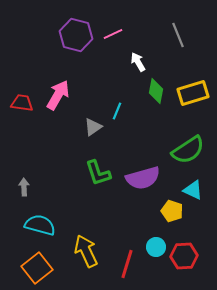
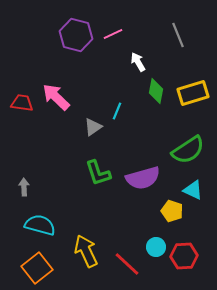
pink arrow: moved 2 px left, 2 px down; rotated 76 degrees counterclockwise
red line: rotated 64 degrees counterclockwise
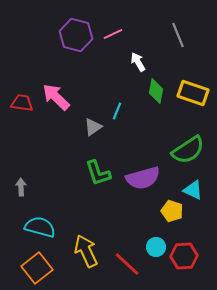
yellow rectangle: rotated 36 degrees clockwise
gray arrow: moved 3 px left
cyan semicircle: moved 2 px down
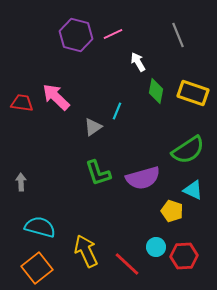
gray arrow: moved 5 px up
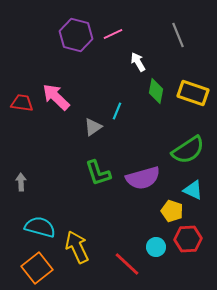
yellow arrow: moved 9 px left, 4 px up
red hexagon: moved 4 px right, 17 px up
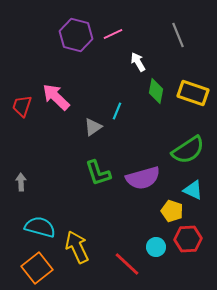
red trapezoid: moved 3 px down; rotated 80 degrees counterclockwise
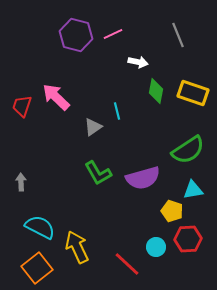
white arrow: rotated 132 degrees clockwise
cyan line: rotated 36 degrees counterclockwise
green L-shape: rotated 12 degrees counterclockwise
cyan triangle: rotated 35 degrees counterclockwise
cyan semicircle: rotated 12 degrees clockwise
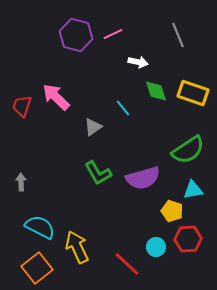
green diamond: rotated 30 degrees counterclockwise
cyan line: moved 6 px right, 3 px up; rotated 24 degrees counterclockwise
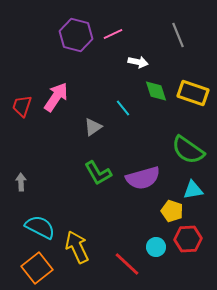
pink arrow: rotated 80 degrees clockwise
green semicircle: rotated 68 degrees clockwise
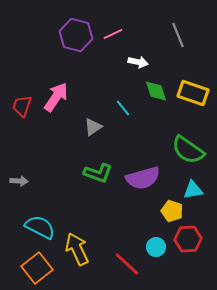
green L-shape: rotated 40 degrees counterclockwise
gray arrow: moved 2 px left, 1 px up; rotated 96 degrees clockwise
yellow arrow: moved 2 px down
